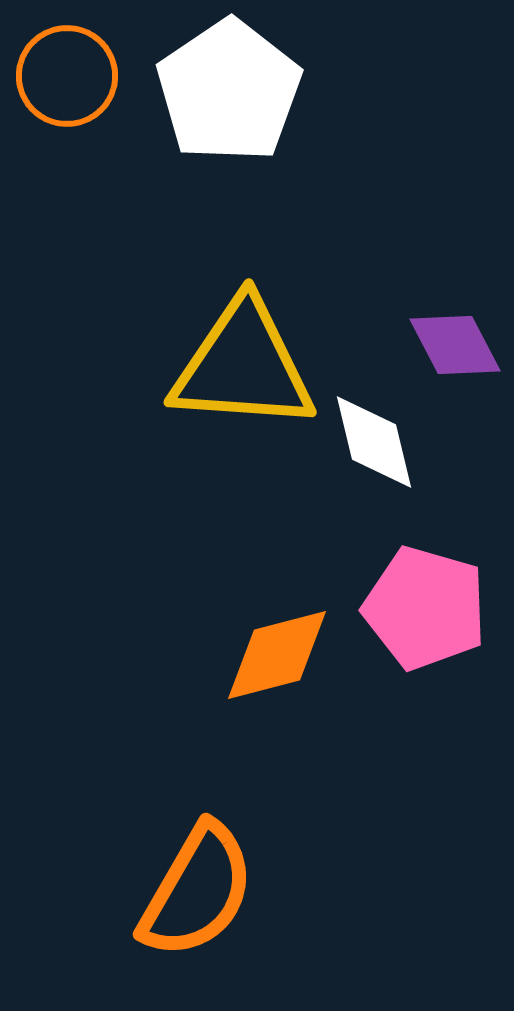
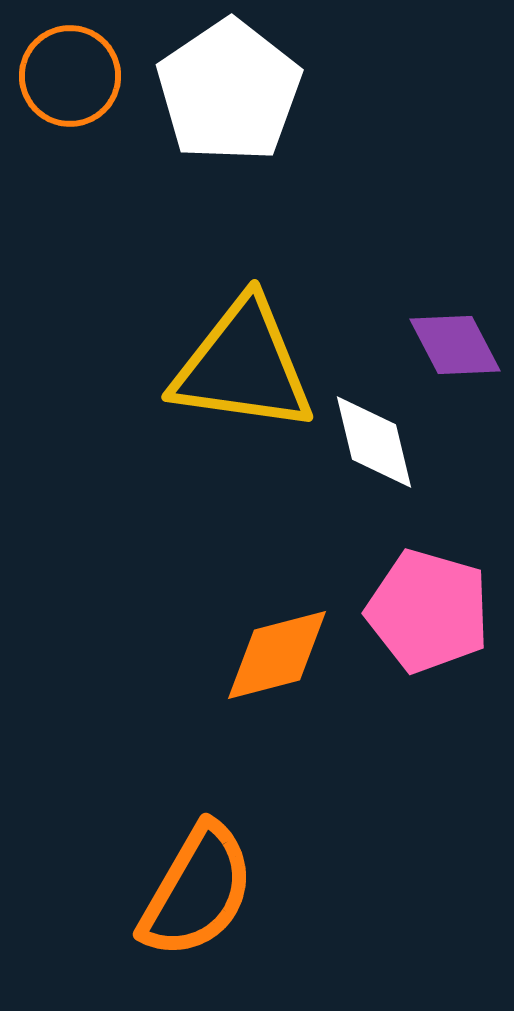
orange circle: moved 3 px right
yellow triangle: rotated 4 degrees clockwise
pink pentagon: moved 3 px right, 3 px down
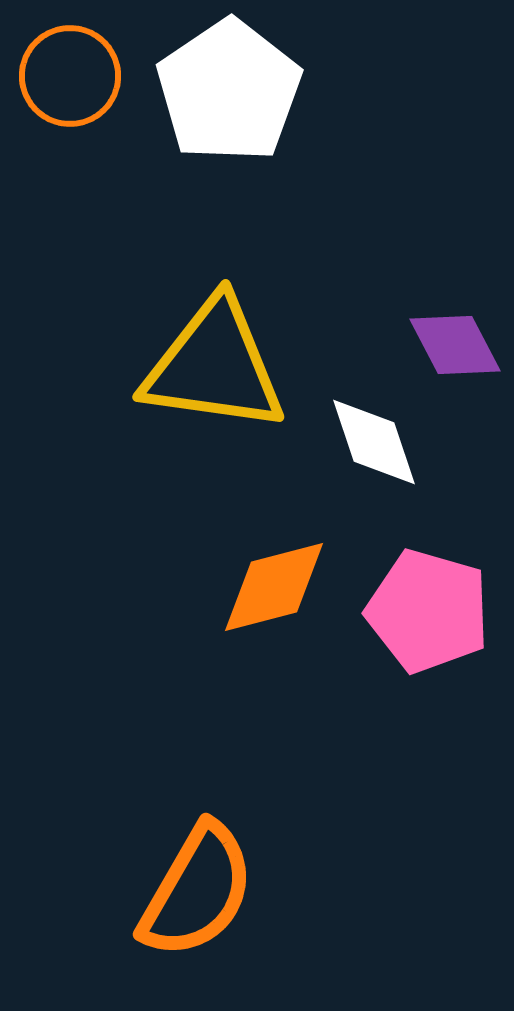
yellow triangle: moved 29 px left
white diamond: rotated 5 degrees counterclockwise
orange diamond: moved 3 px left, 68 px up
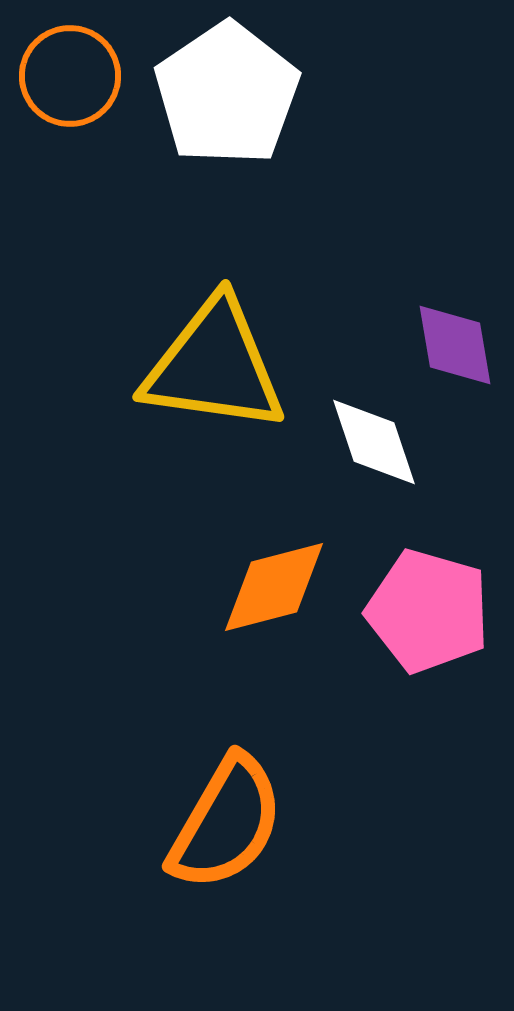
white pentagon: moved 2 px left, 3 px down
purple diamond: rotated 18 degrees clockwise
orange semicircle: moved 29 px right, 68 px up
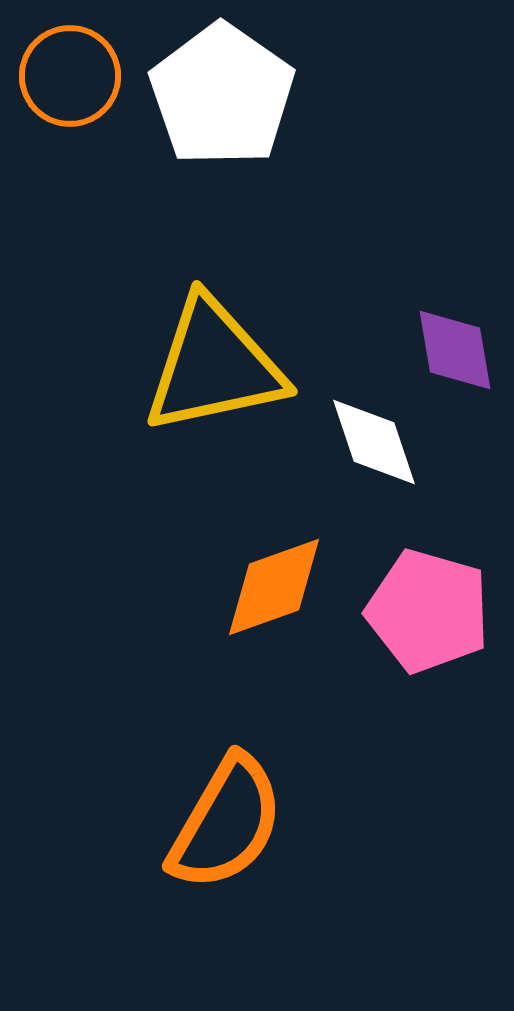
white pentagon: moved 5 px left, 1 px down; rotated 3 degrees counterclockwise
purple diamond: moved 5 px down
yellow triangle: rotated 20 degrees counterclockwise
orange diamond: rotated 5 degrees counterclockwise
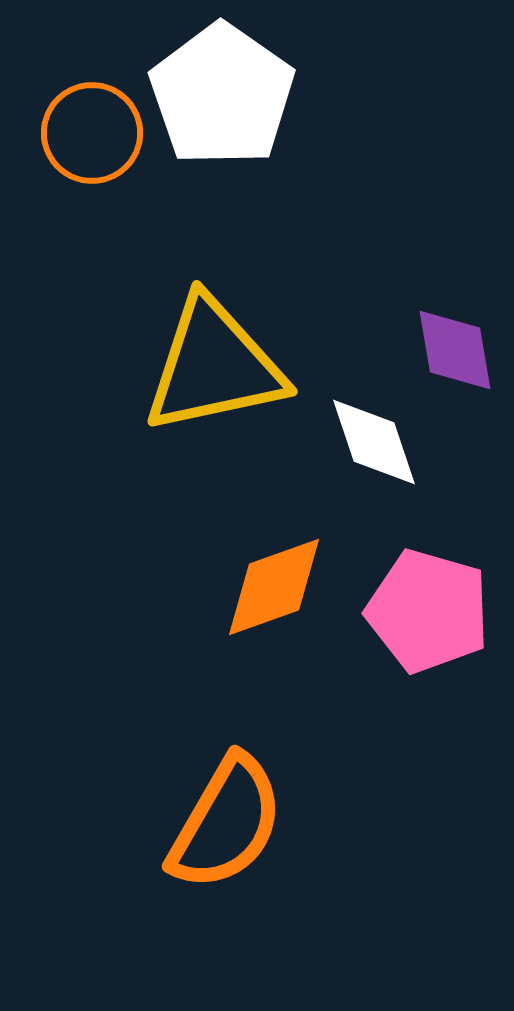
orange circle: moved 22 px right, 57 px down
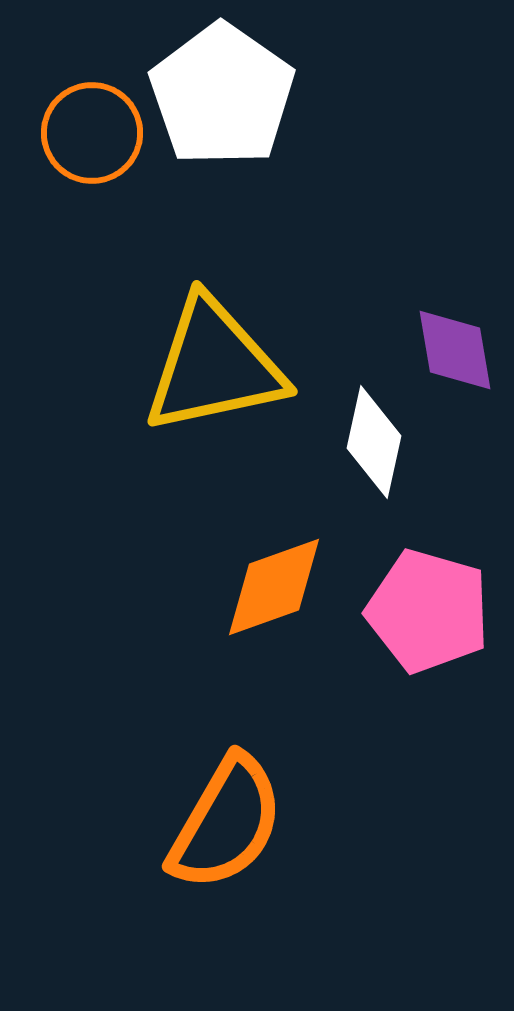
white diamond: rotated 31 degrees clockwise
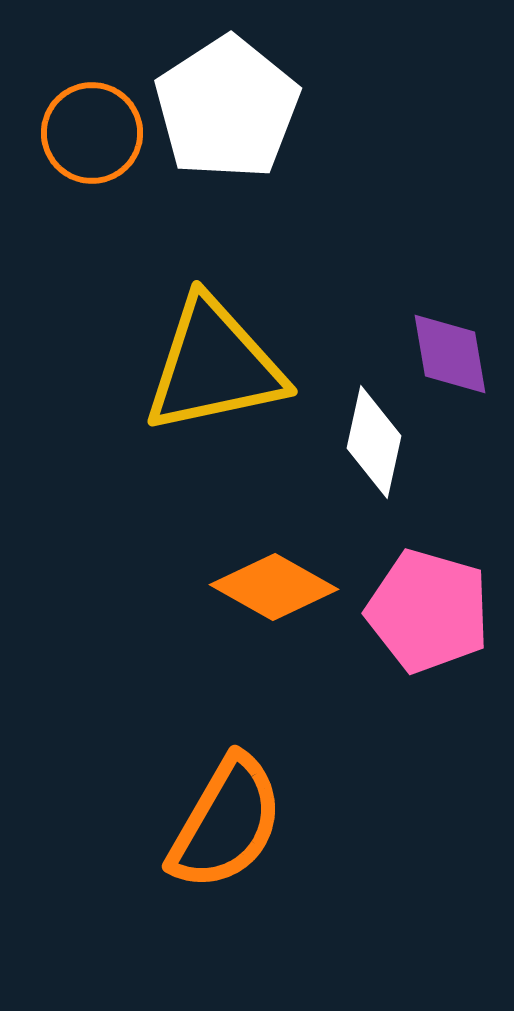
white pentagon: moved 5 px right, 13 px down; rotated 4 degrees clockwise
purple diamond: moved 5 px left, 4 px down
orange diamond: rotated 49 degrees clockwise
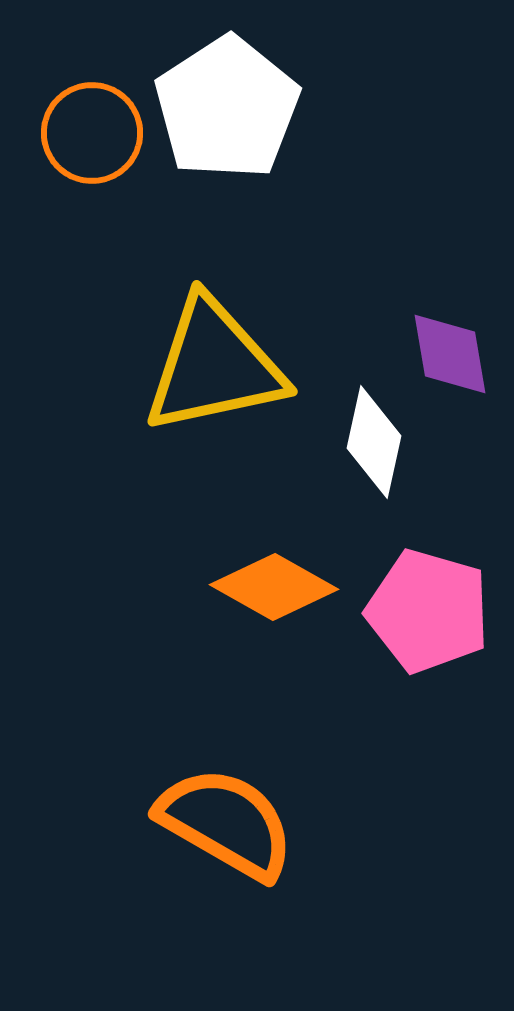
orange semicircle: rotated 90 degrees counterclockwise
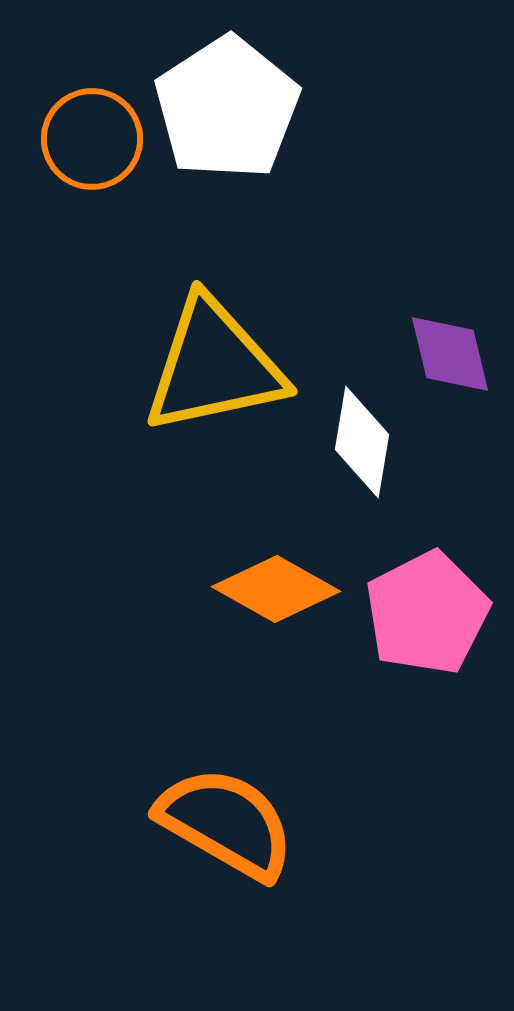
orange circle: moved 6 px down
purple diamond: rotated 4 degrees counterclockwise
white diamond: moved 12 px left; rotated 3 degrees counterclockwise
orange diamond: moved 2 px right, 2 px down
pink pentagon: moved 1 px left, 2 px down; rotated 29 degrees clockwise
